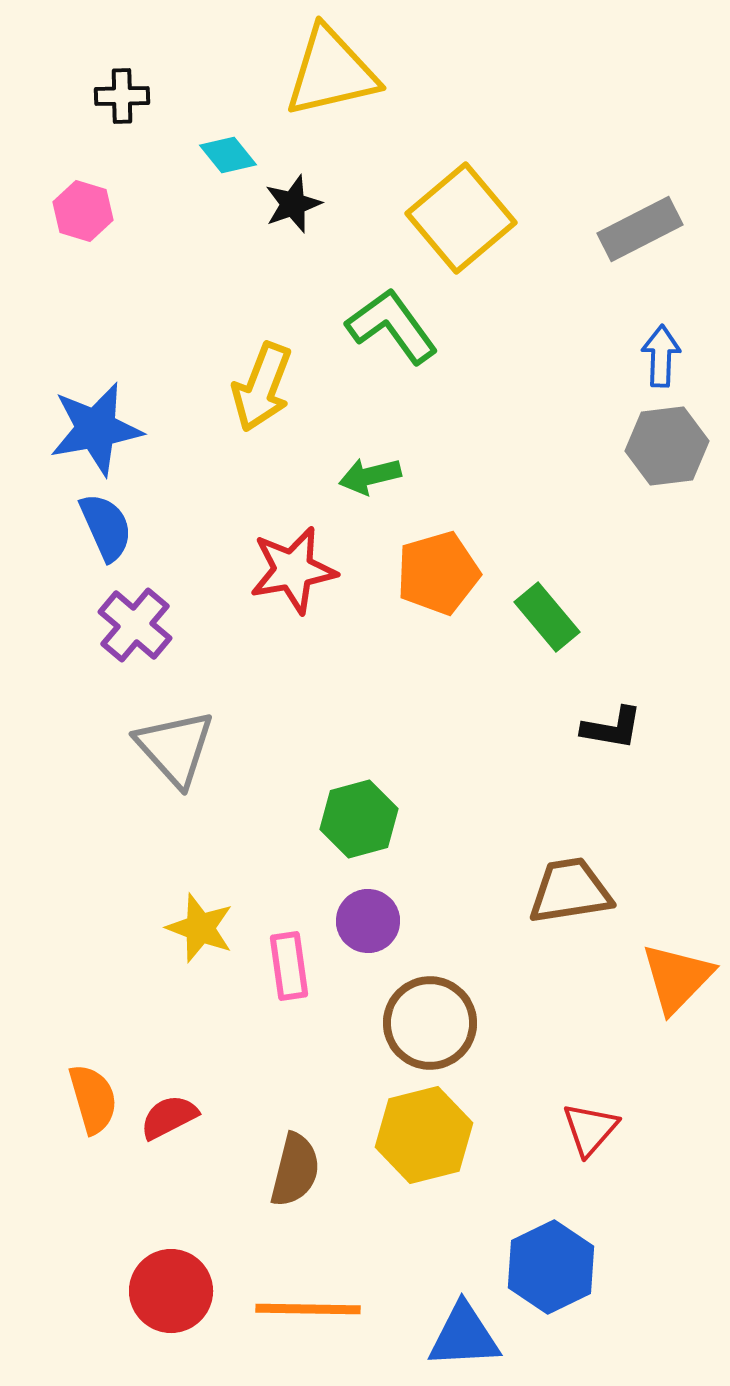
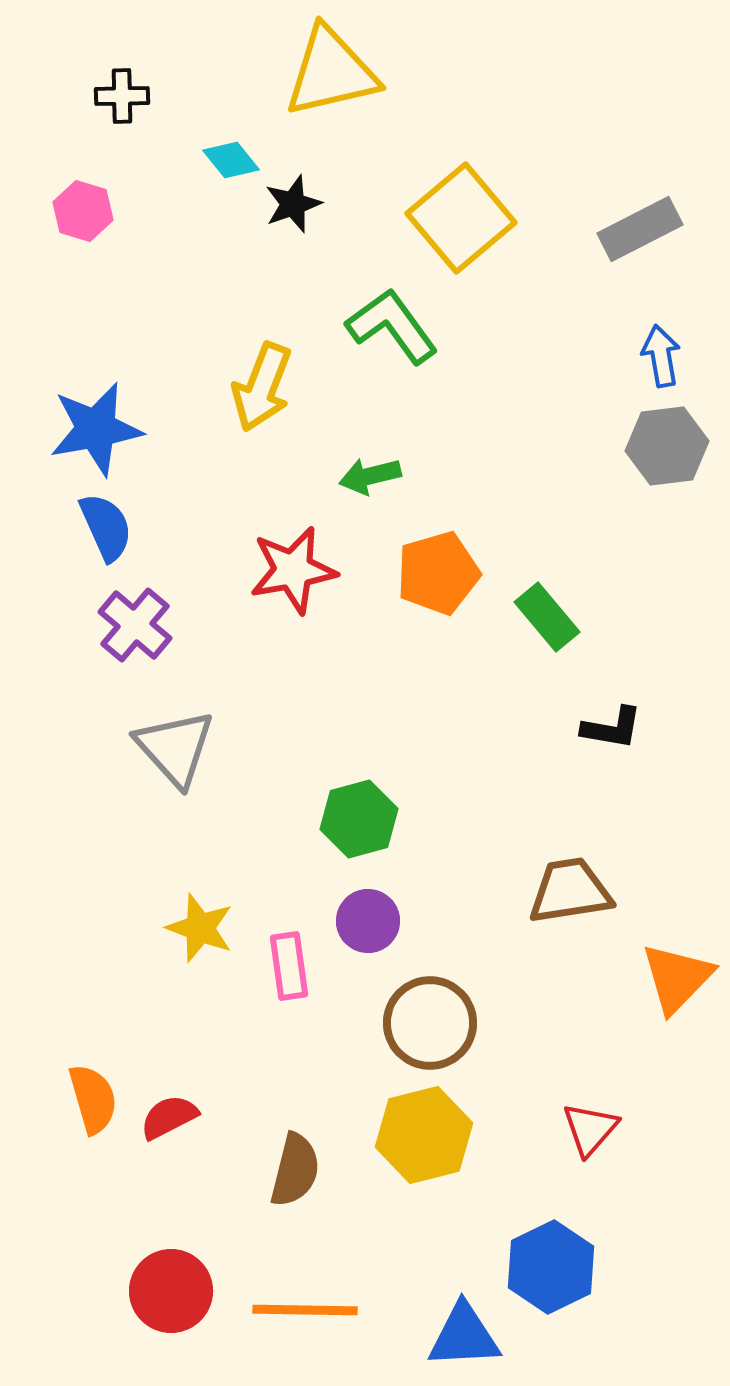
cyan diamond: moved 3 px right, 5 px down
blue arrow: rotated 12 degrees counterclockwise
orange line: moved 3 px left, 1 px down
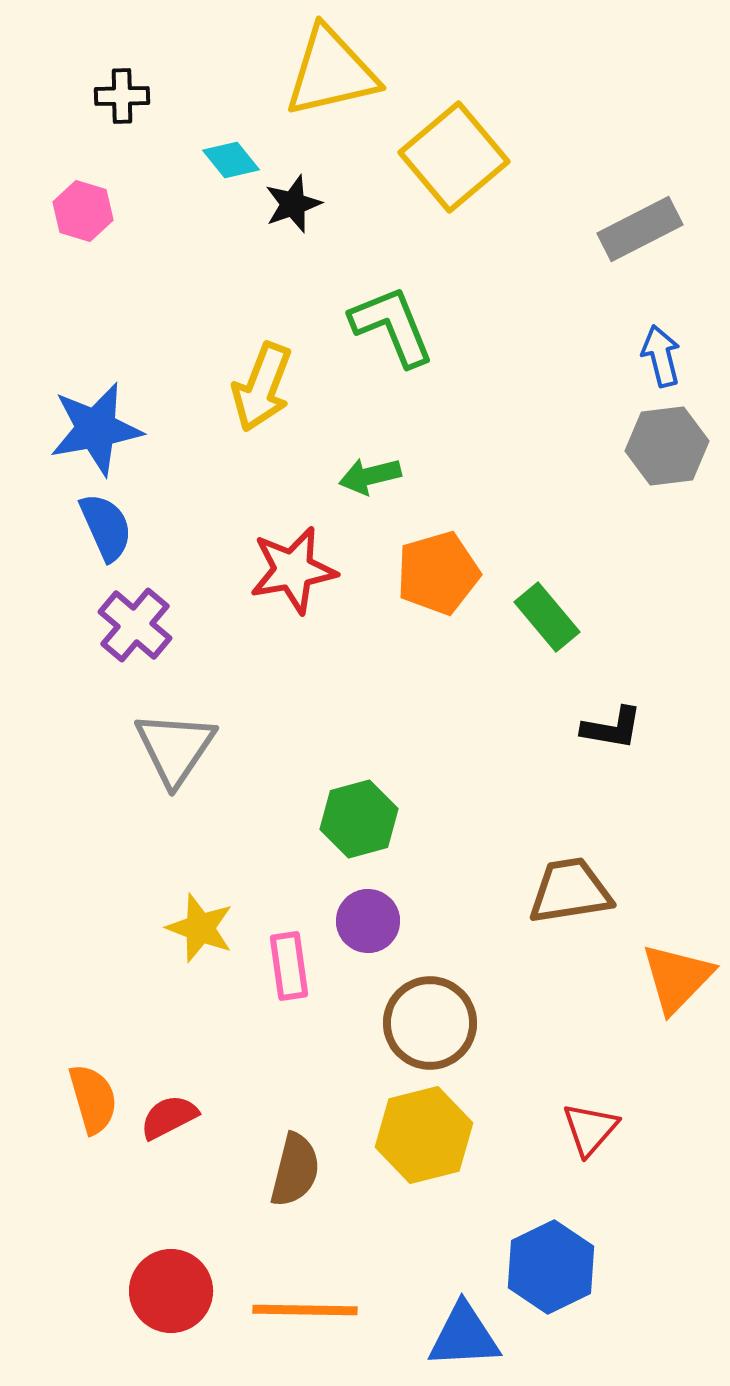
yellow square: moved 7 px left, 61 px up
green L-shape: rotated 14 degrees clockwise
blue arrow: rotated 4 degrees counterclockwise
gray triangle: rotated 16 degrees clockwise
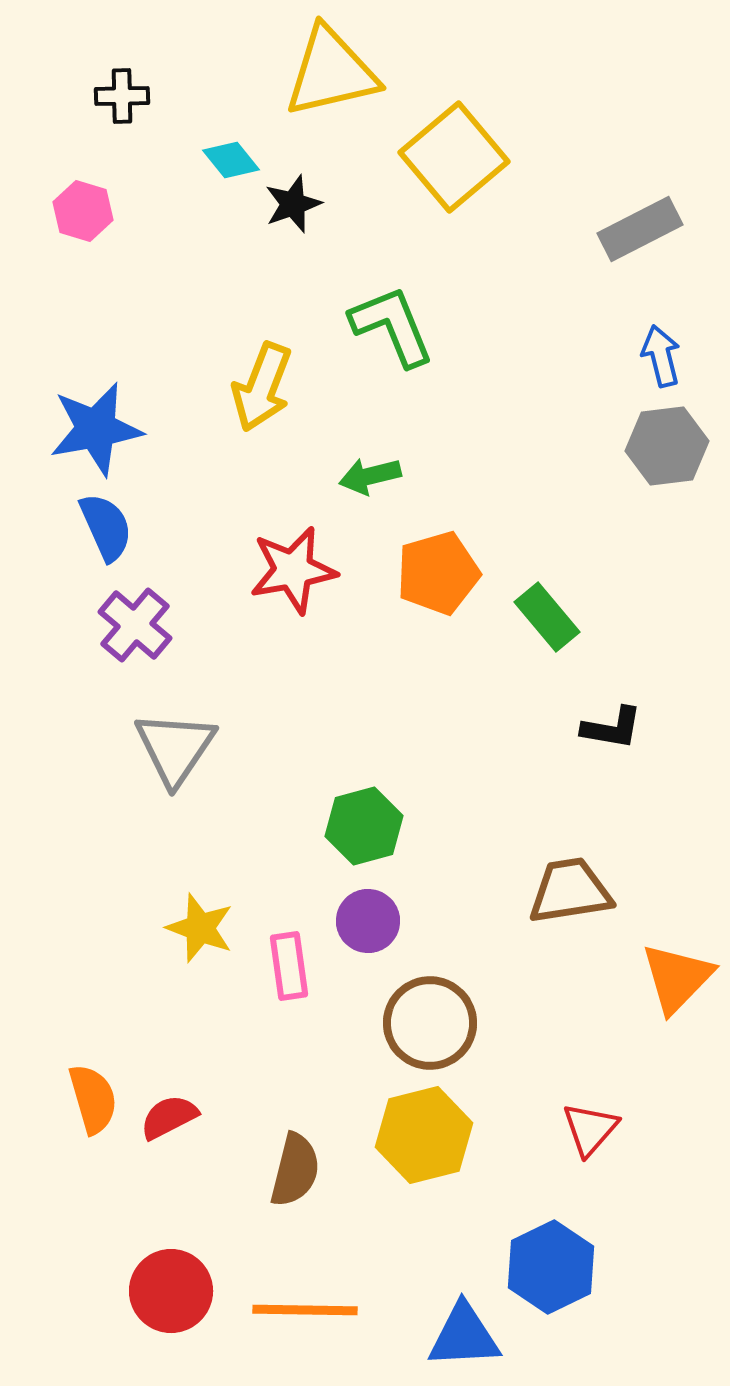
green hexagon: moved 5 px right, 7 px down
